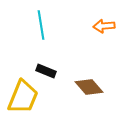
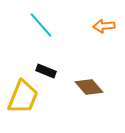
cyan line: rotated 32 degrees counterclockwise
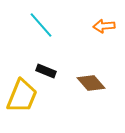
brown diamond: moved 2 px right, 4 px up
yellow trapezoid: moved 1 px left, 1 px up
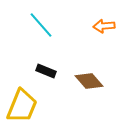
brown diamond: moved 2 px left, 2 px up
yellow trapezoid: moved 10 px down
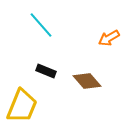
orange arrow: moved 5 px right, 12 px down; rotated 25 degrees counterclockwise
brown diamond: moved 2 px left
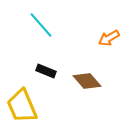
yellow trapezoid: rotated 135 degrees clockwise
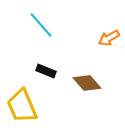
brown diamond: moved 2 px down
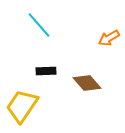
cyan line: moved 2 px left
black rectangle: rotated 24 degrees counterclockwise
yellow trapezoid: rotated 57 degrees clockwise
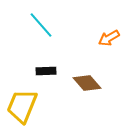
cyan line: moved 2 px right
yellow trapezoid: rotated 12 degrees counterclockwise
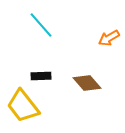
black rectangle: moved 5 px left, 5 px down
yellow trapezoid: moved 1 px right; rotated 60 degrees counterclockwise
